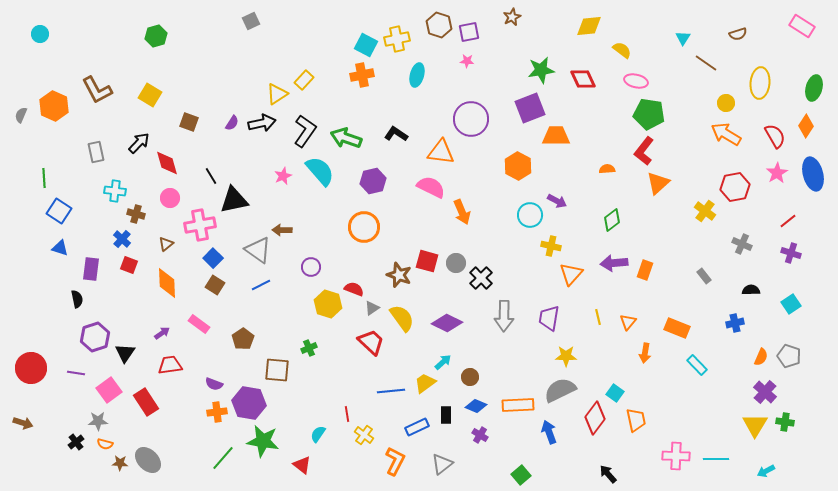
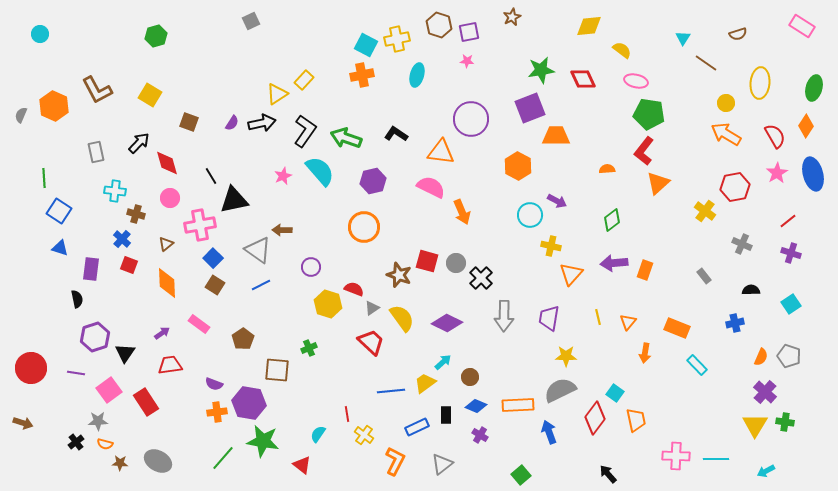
gray ellipse at (148, 460): moved 10 px right, 1 px down; rotated 16 degrees counterclockwise
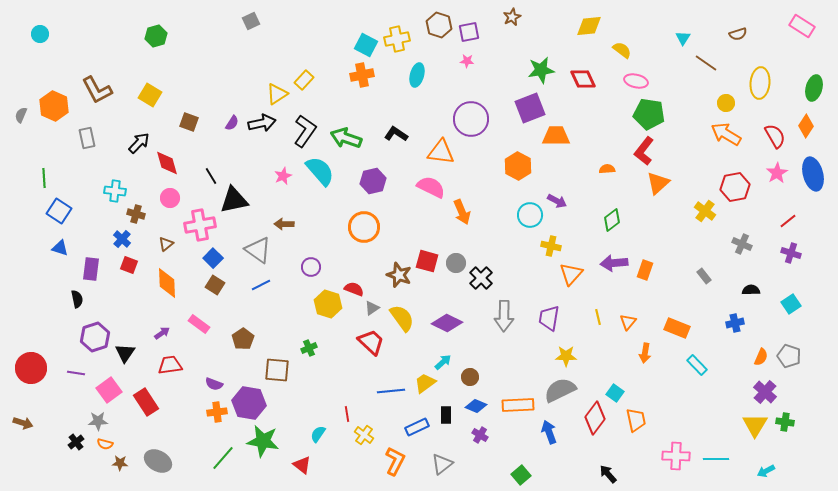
gray rectangle at (96, 152): moved 9 px left, 14 px up
brown arrow at (282, 230): moved 2 px right, 6 px up
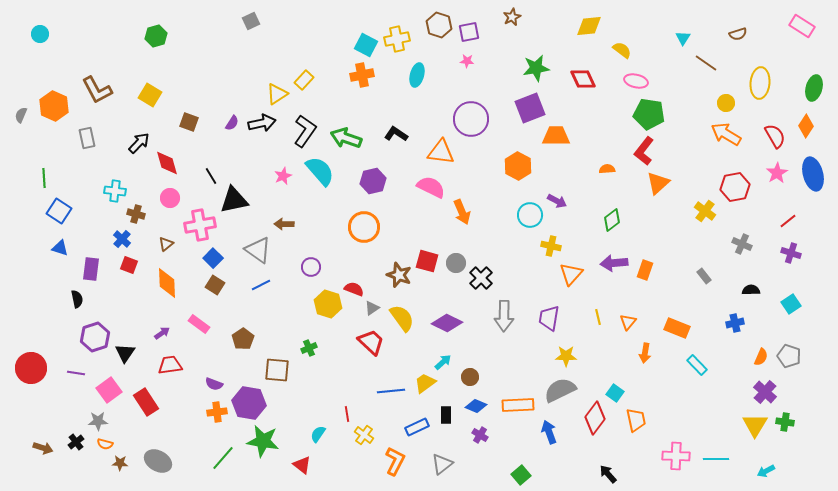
green star at (541, 70): moved 5 px left, 2 px up
brown arrow at (23, 423): moved 20 px right, 25 px down
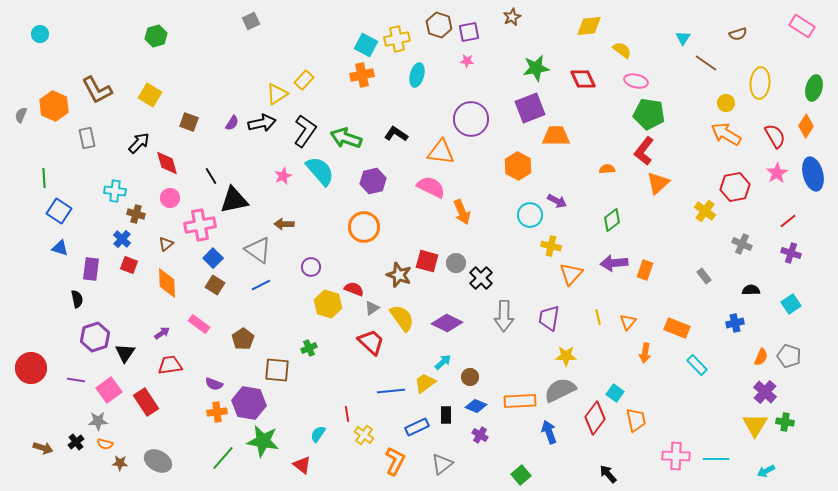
purple line at (76, 373): moved 7 px down
orange rectangle at (518, 405): moved 2 px right, 4 px up
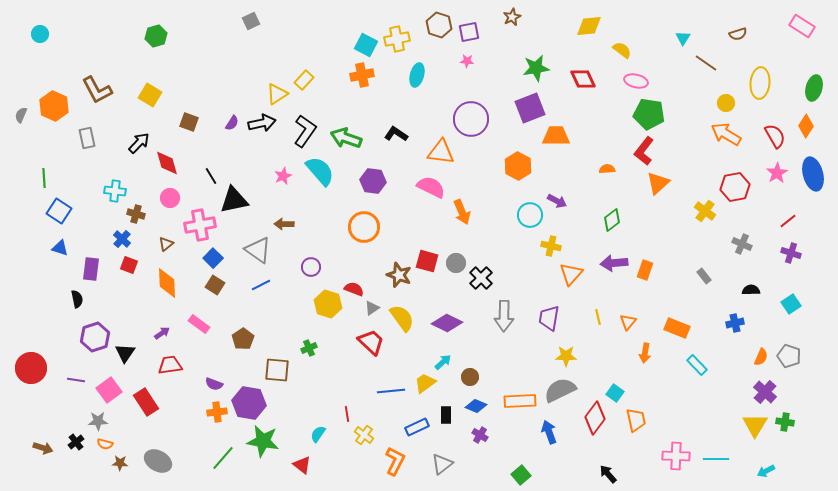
purple hexagon at (373, 181): rotated 20 degrees clockwise
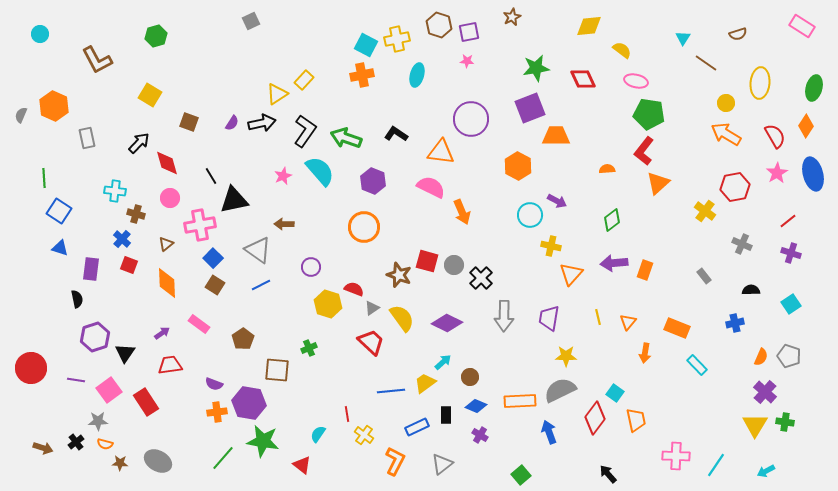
brown L-shape at (97, 90): moved 30 px up
purple hexagon at (373, 181): rotated 15 degrees clockwise
gray circle at (456, 263): moved 2 px left, 2 px down
cyan line at (716, 459): moved 6 px down; rotated 55 degrees counterclockwise
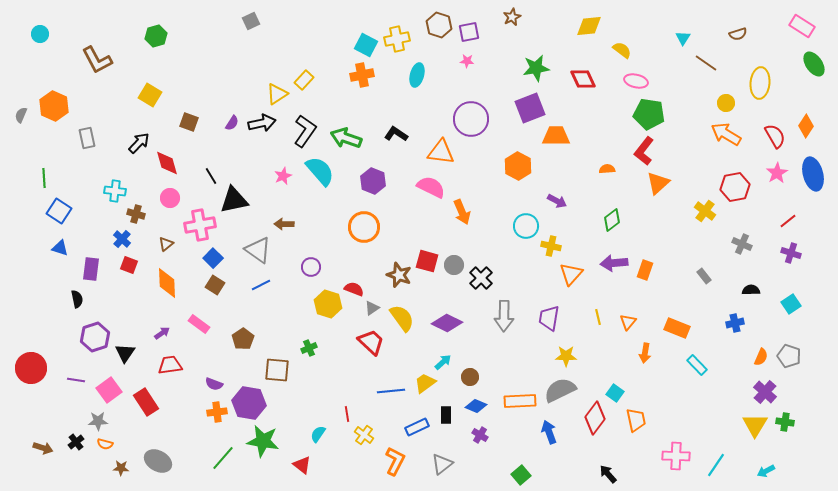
green ellipse at (814, 88): moved 24 px up; rotated 50 degrees counterclockwise
cyan circle at (530, 215): moved 4 px left, 11 px down
brown star at (120, 463): moved 1 px right, 5 px down
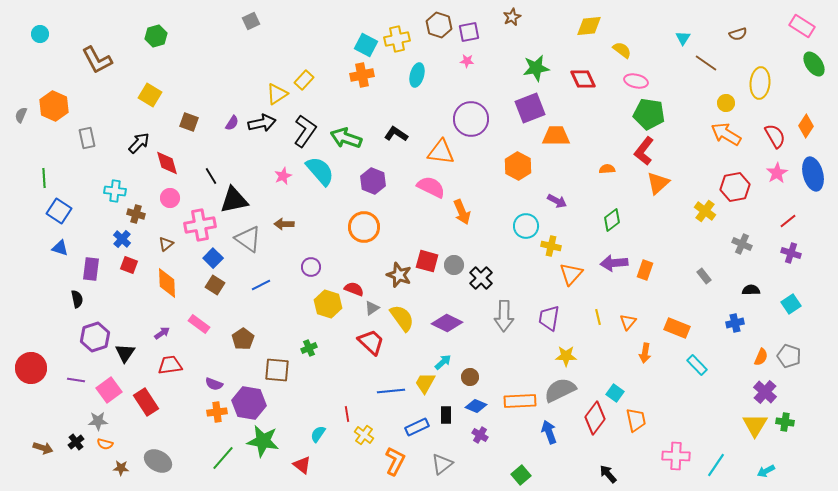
gray triangle at (258, 250): moved 10 px left, 11 px up
yellow trapezoid at (425, 383): rotated 25 degrees counterclockwise
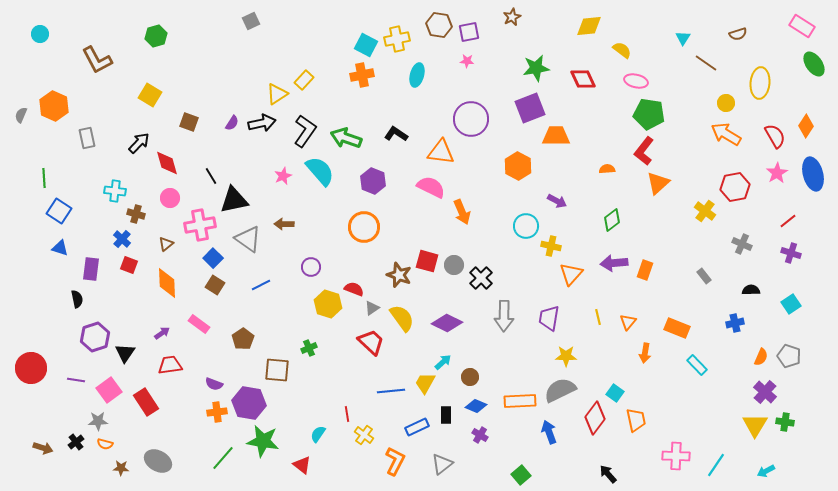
brown hexagon at (439, 25): rotated 10 degrees counterclockwise
